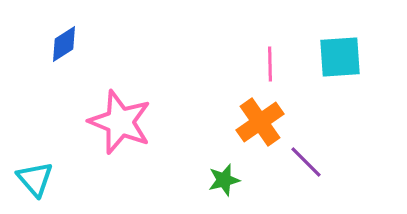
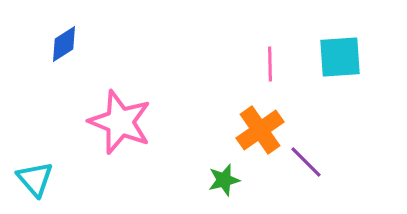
orange cross: moved 8 px down
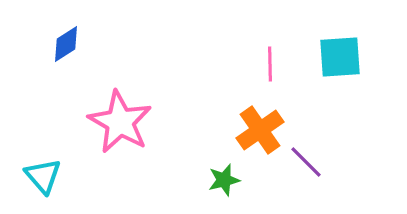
blue diamond: moved 2 px right
pink star: rotated 8 degrees clockwise
cyan triangle: moved 8 px right, 3 px up
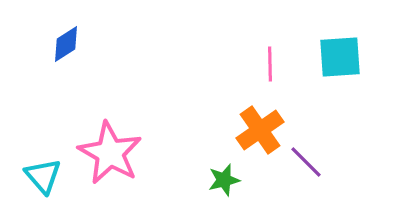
pink star: moved 10 px left, 31 px down
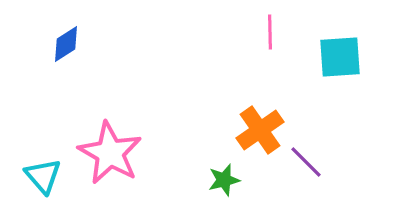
pink line: moved 32 px up
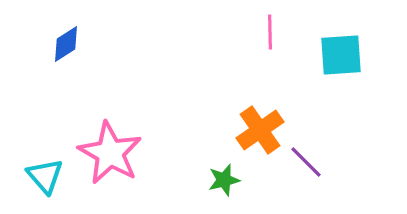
cyan square: moved 1 px right, 2 px up
cyan triangle: moved 2 px right
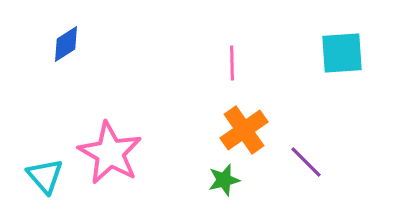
pink line: moved 38 px left, 31 px down
cyan square: moved 1 px right, 2 px up
orange cross: moved 16 px left
